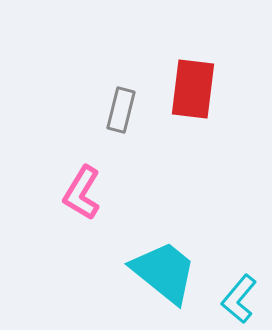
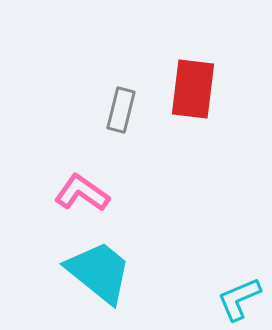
pink L-shape: rotated 94 degrees clockwise
cyan trapezoid: moved 65 px left
cyan L-shape: rotated 27 degrees clockwise
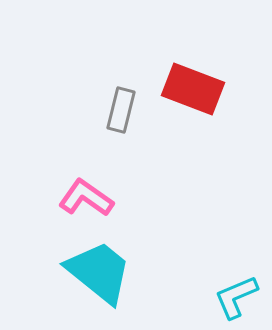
red rectangle: rotated 76 degrees counterclockwise
pink L-shape: moved 4 px right, 5 px down
cyan L-shape: moved 3 px left, 2 px up
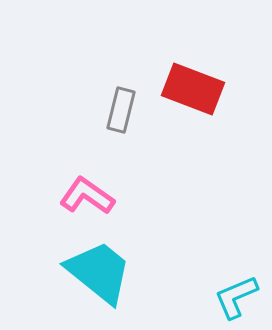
pink L-shape: moved 1 px right, 2 px up
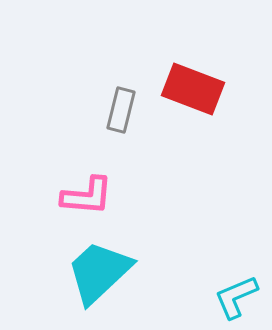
pink L-shape: rotated 150 degrees clockwise
cyan trapezoid: rotated 82 degrees counterclockwise
